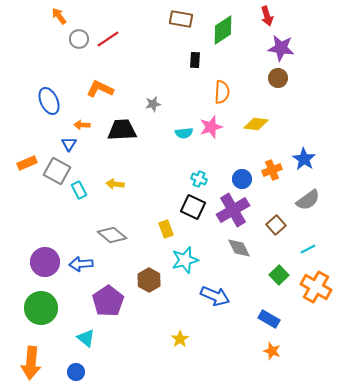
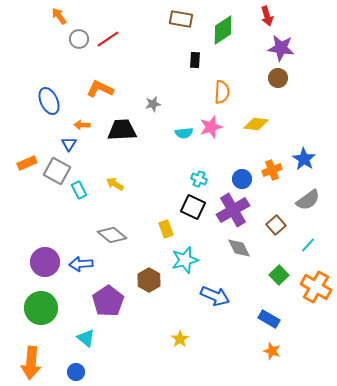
yellow arrow at (115, 184): rotated 24 degrees clockwise
cyan line at (308, 249): moved 4 px up; rotated 21 degrees counterclockwise
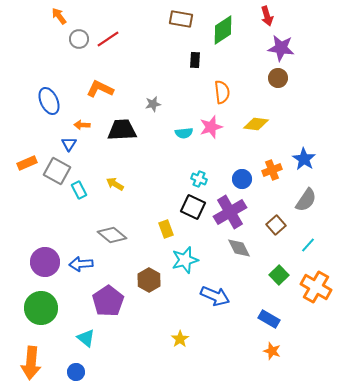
orange semicircle at (222, 92): rotated 10 degrees counterclockwise
gray semicircle at (308, 200): moved 2 px left; rotated 20 degrees counterclockwise
purple cross at (233, 210): moved 3 px left, 2 px down
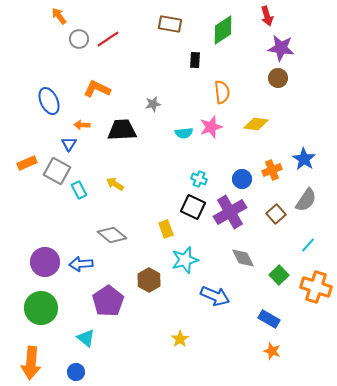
brown rectangle at (181, 19): moved 11 px left, 5 px down
orange L-shape at (100, 89): moved 3 px left
brown square at (276, 225): moved 11 px up
gray diamond at (239, 248): moved 4 px right, 10 px down
orange cross at (316, 287): rotated 12 degrees counterclockwise
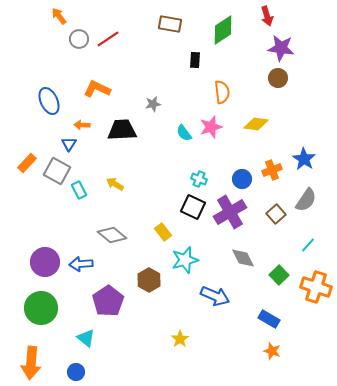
cyan semicircle at (184, 133): rotated 60 degrees clockwise
orange rectangle at (27, 163): rotated 24 degrees counterclockwise
yellow rectangle at (166, 229): moved 3 px left, 3 px down; rotated 18 degrees counterclockwise
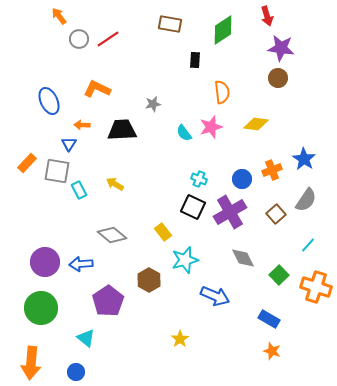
gray square at (57, 171): rotated 20 degrees counterclockwise
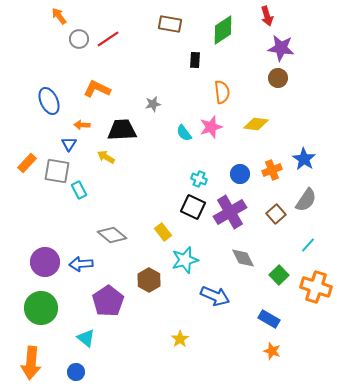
blue circle at (242, 179): moved 2 px left, 5 px up
yellow arrow at (115, 184): moved 9 px left, 27 px up
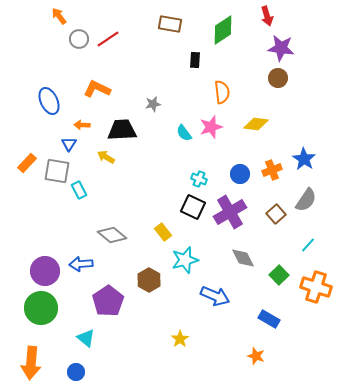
purple circle at (45, 262): moved 9 px down
orange star at (272, 351): moved 16 px left, 5 px down
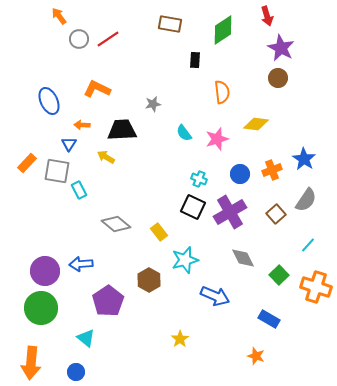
purple star at (281, 48): rotated 20 degrees clockwise
pink star at (211, 127): moved 6 px right, 12 px down
yellow rectangle at (163, 232): moved 4 px left
gray diamond at (112, 235): moved 4 px right, 11 px up
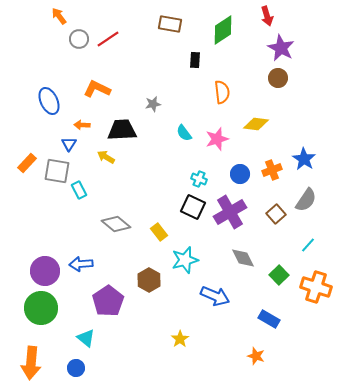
blue circle at (76, 372): moved 4 px up
